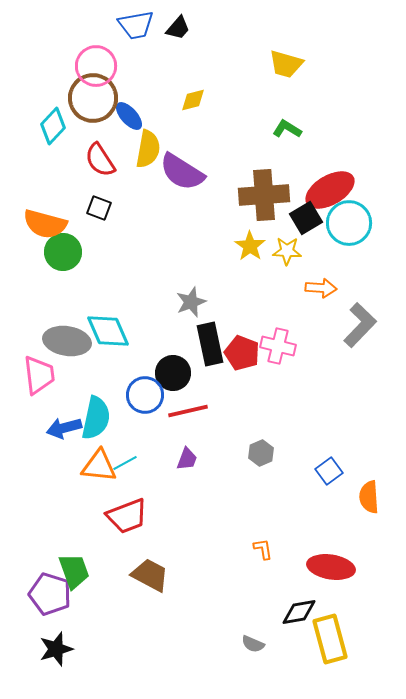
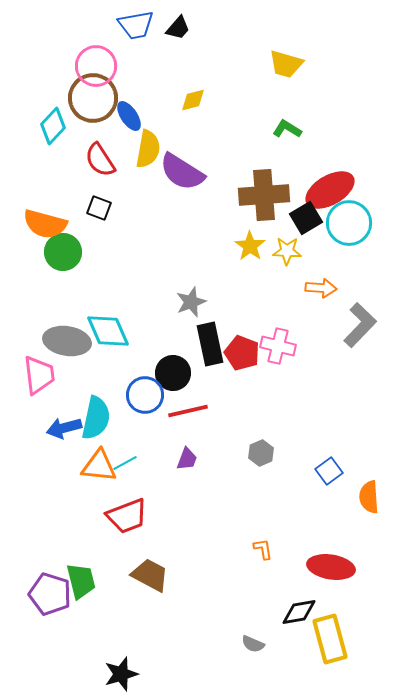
blue ellipse at (129, 116): rotated 8 degrees clockwise
green trapezoid at (74, 571): moved 7 px right, 10 px down; rotated 6 degrees clockwise
black star at (56, 649): moved 65 px right, 25 px down
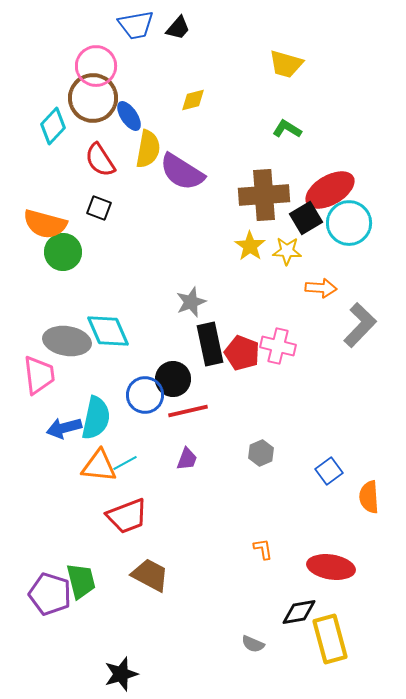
black circle at (173, 373): moved 6 px down
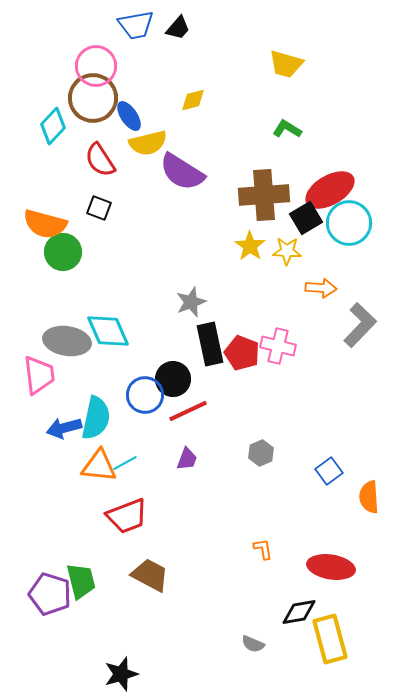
yellow semicircle at (148, 149): moved 6 px up; rotated 66 degrees clockwise
red line at (188, 411): rotated 12 degrees counterclockwise
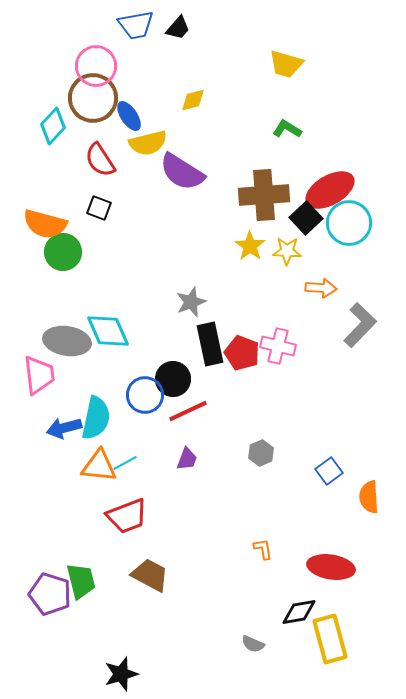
black square at (306, 218): rotated 12 degrees counterclockwise
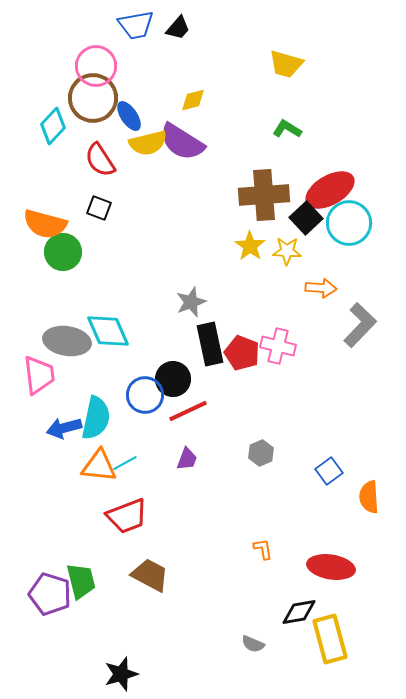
purple semicircle at (182, 172): moved 30 px up
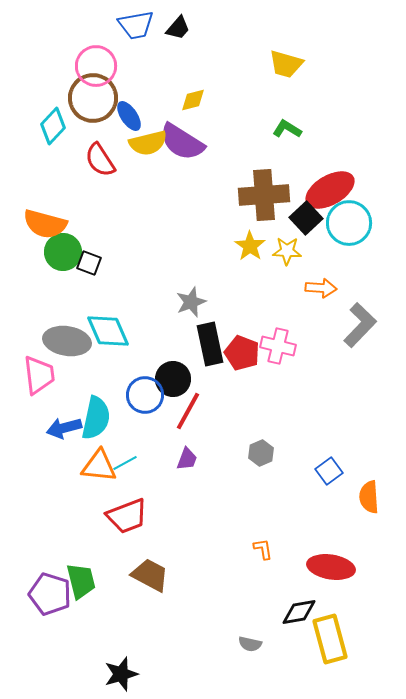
black square at (99, 208): moved 10 px left, 55 px down
red line at (188, 411): rotated 36 degrees counterclockwise
gray semicircle at (253, 644): moved 3 px left; rotated 10 degrees counterclockwise
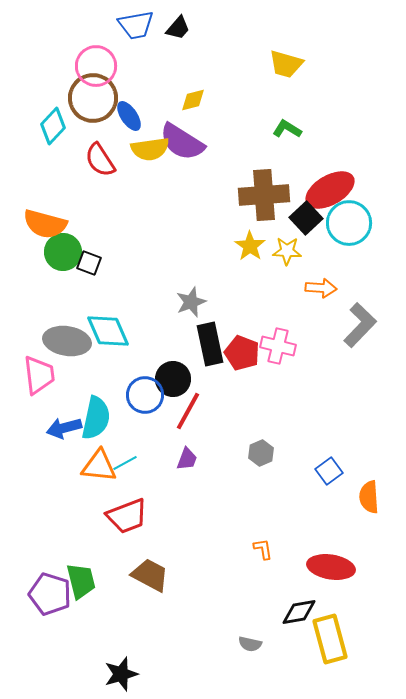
yellow semicircle at (148, 143): moved 2 px right, 6 px down; rotated 6 degrees clockwise
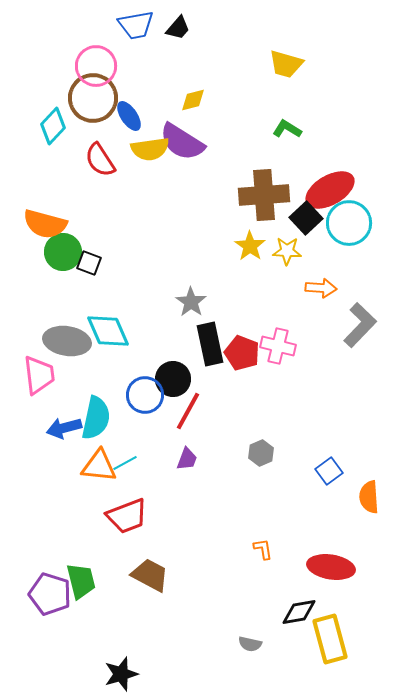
gray star at (191, 302): rotated 16 degrees counterclockwise
